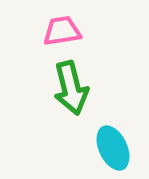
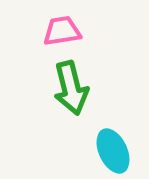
cyan ellipse: moved 3 px down
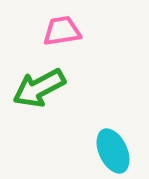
green arrow: moved 32 px left; rotated 76 degrees clockwise
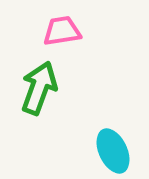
green arrow: rotated 138 degrees clockwise
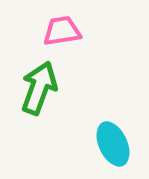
cyan ellipse: moved 7 px up
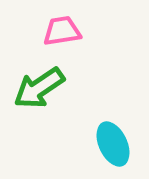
green arrow: rotated 144 degrees counterclockwise
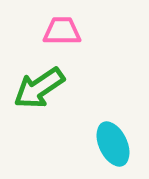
pink trapezoid: rotated 9 degrees clockwise
